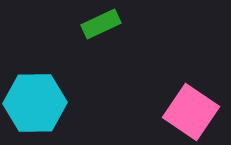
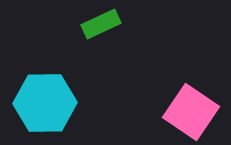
cyan hexagon: moved 10 px right
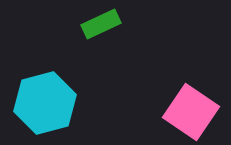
cyan hexagon: rotated 14 degrees counterclockwise
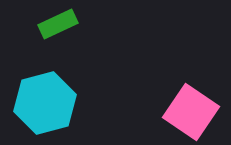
green rectangle: moved 43 px left
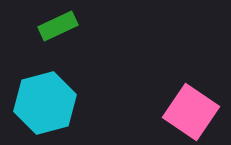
green rectangle: moved 2 px down
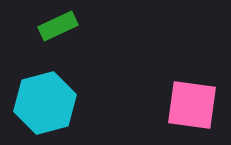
pink square: moved 1 px right, 7 px up; rotated 26 degrees counterclockwise
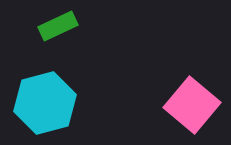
pink square: rotated 32 degrees clockwise
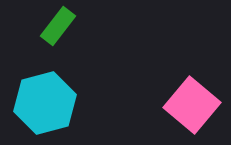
green rectangle: rotated 27 degrees counterclockwise
